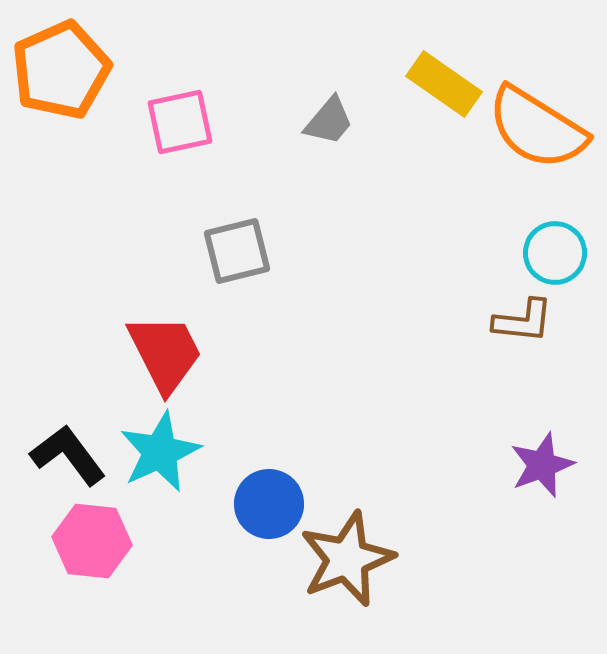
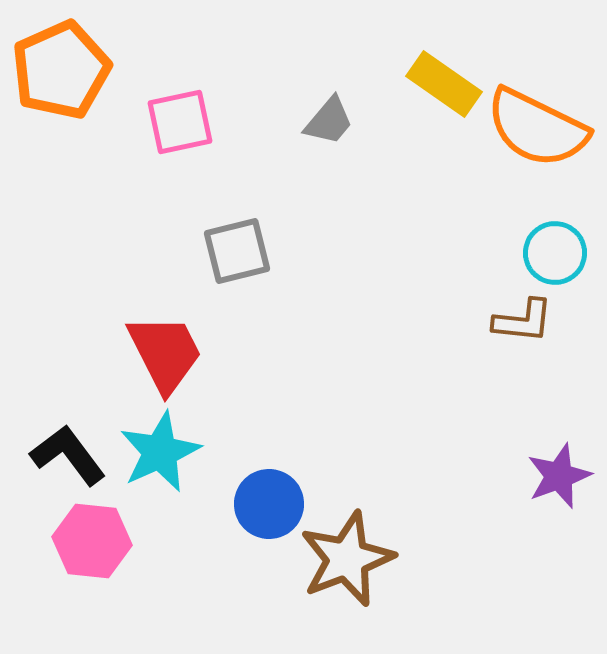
orange semicircle: rotated 6 degrees counterclockwise
purple star: moved 17 px right, 11 px down
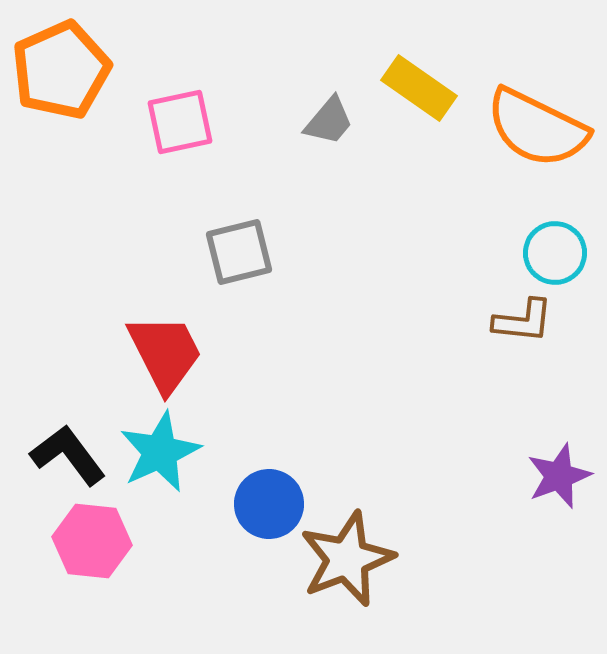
yellow rectangle: moved 25 px left, 4 px down
gray square: moved 2 px right, 1 px down
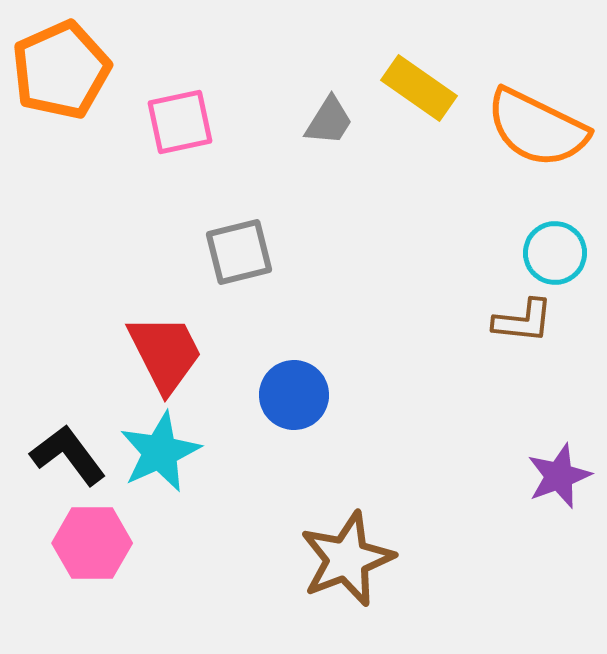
gray trapezoid: rotated 8 degrees counterclockwise
blue circle: moved 25 px right, 109 px up
pink hexagon: moved 2 px down; rotated 6 degrees counterclockwise
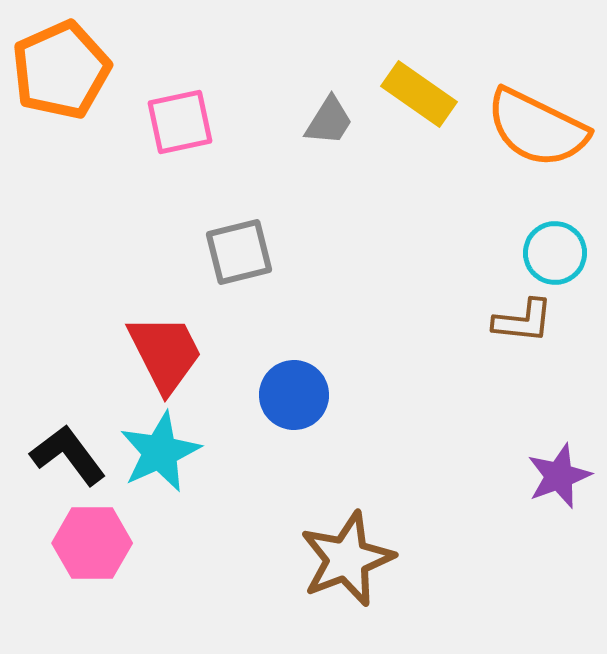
yellow rectangle: moved 6 px down
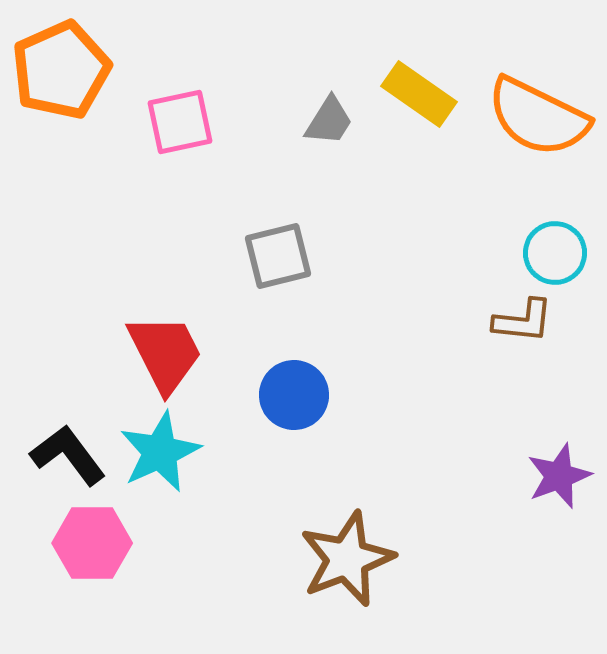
orange semicircle: moved 1 px right, 11 px up
gray square: moved 39 px right, 4 px down
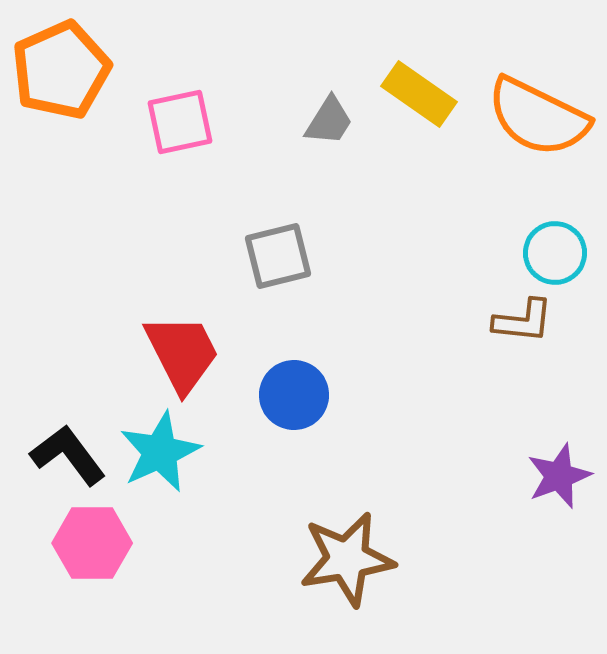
red trapezoid: moved 17 px right
brown star: rotated 12 degrees clockwise
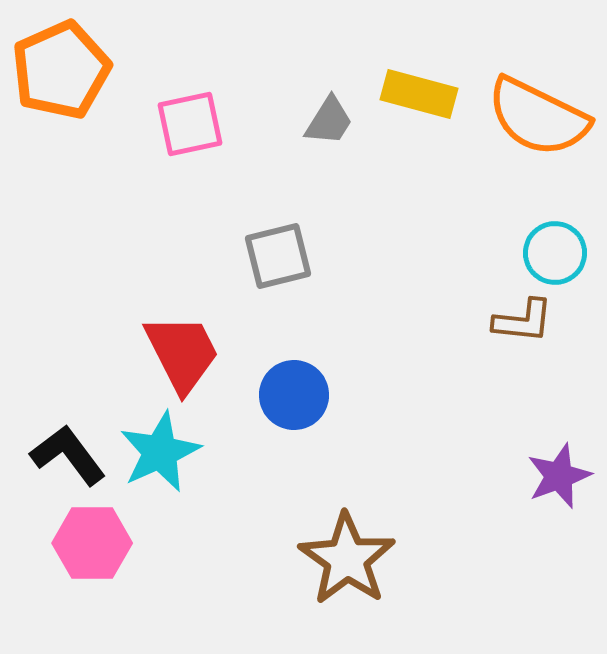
yellow rectangle: rotated 20 degrees counterclockwise
pink square: moved 10 px right, 2 px down
brown star: rotated 28 degrees counterclockwise
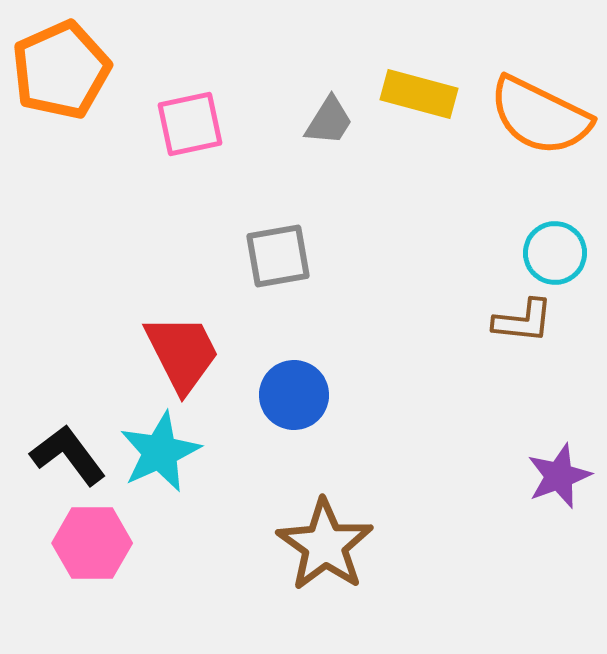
orange semicircle: moved 2 px right, 1 px up
gray square: rotated 4 degrees clockwise
brown star: moved 22 px left, 14 px up
